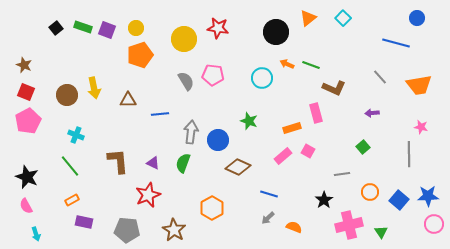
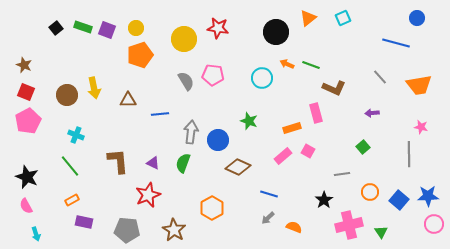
cyan square at (343, 18): rotated 21 degrees clockwise
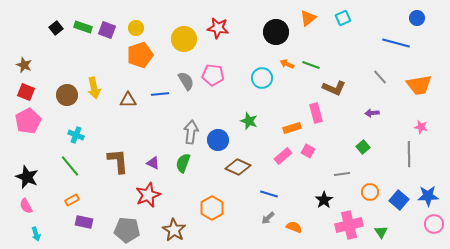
blue line at (160, 114): moved 20 px up
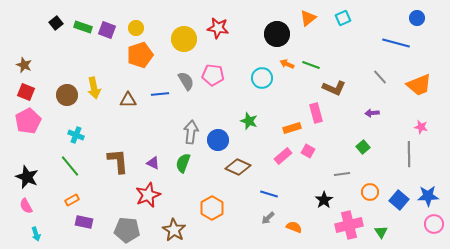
black square at (56, 28): moved 5 px up
black circle at (276, 32): moved 1 px right, 2 px down
orange trapezoid at (419, 85): rotated 12 degrees counterclockwise
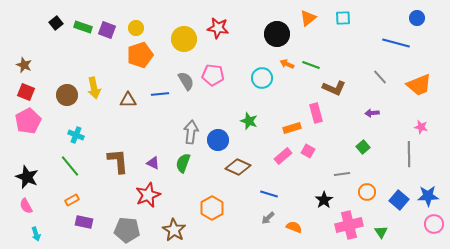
cyan square at (343, 18): rotated 21 degrees clockwise
orange circle at (370, 192): moved 3 px left
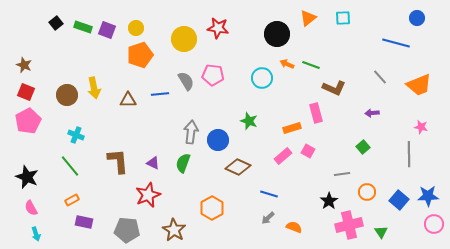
black star at (324, 200): moved 5 px right, 1 px down
pink semicircle at (26, 206): moved 5 px right, 2 px down
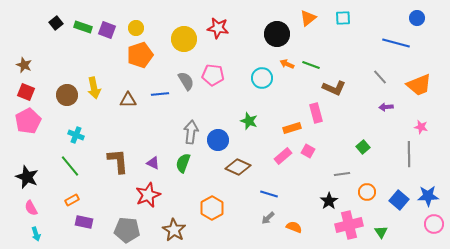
purple arrow at (372, 113): moved 14 px right, 6 px up
